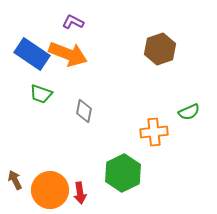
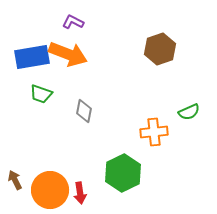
blue rectangle: moved 3 px down; rotated 44 degrees counterclockwise
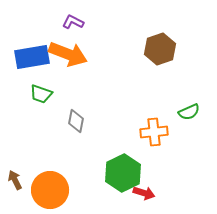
gray diamond: moved 8 px left, 10 px down
red arrow: moved 64 px right; rotated 65 degrees counterclockwise
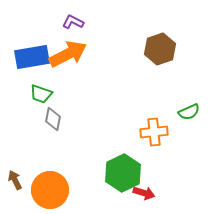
orange arrow: rotated 48 degrees counterclockwise
gray diamond: moved 23 px left, 2 px up
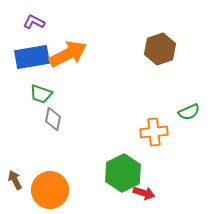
purple L-shape: moved 39 px left
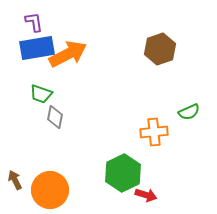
purple L-shape: rotated 55 degrees clockwise
blue rectangle: moved 5 px right, 9 px up
gray diamond: moved 2 px right, 2 px up
red arrow: moved 2 px right, 2 px down
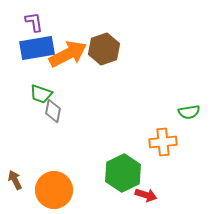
brown hexagon: moved 56 px left
green semicircle: rotated 15 degrees clockwise
gray diamond: moved 2 px left, 6 px up
orange cross: moved 9 px right, 10 px down
orange circle: moved 4 px right
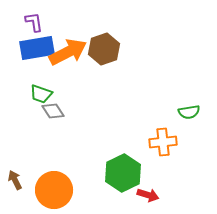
orange arrow: moved 2 px up
gray diamond: rotated 45 degrees counterclockwise
red arrow: moved 2 px right
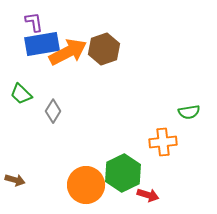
blue rectangle: moved 5 px right, 4 px up
green trapezoid: moved 20 px left; rotated 25 degrees clockwise
gray diamond: rotated 65 degrees clockwise
brown arrow: rotated 132 degrees clockwise
orange circle: moved 32 px right, 5 px up
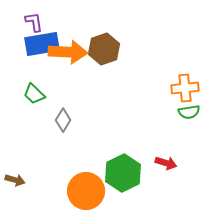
orange arrow: rotated 30 degrees clockwise
green trapezoid: moved 13 px right
gray diamond: moved 10 px right, 9 px down
orange cross: moved 22 px right, 54 px up
orange circle: moved 6 px down
red arrow: moved 18 px right, 32 px up
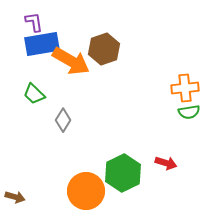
orange arrow: moved 3 px right, 9 px down; rotated 27 degrees clockwise
brown arrow: moved 17 px down
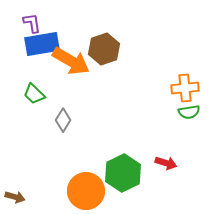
purple L-shape: moved 2 px left, 1 px down
